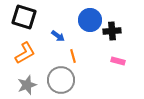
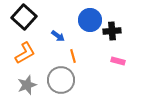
black square: rotated 25 degrees clockwise
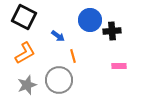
black square: rotated 15 degrees counterclockwise
pink rectangle: moved 1 px right, 5 px down; rotated 16 degrees counterclockwise
gray circle: moved 2 px left
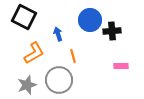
blue arrow: moved 2 px up; rotated 144 degrees counterclockwise
orange L-shape: moved 9 px right
pink rectangle: moved 2 px right
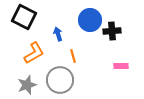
gray circle: moved 1 px right
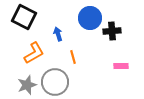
blue circle: moved 2 px up
orange line: moved 1 px down
gray circle: moved 5 px left, 2 px down
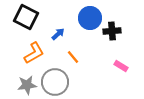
black square: moved 2 px right
blue arrow: rotated 64 degrees clockwise
orange line: rotated 24 degrees counterclockwise
pink rectangle: rotated 32 degrees clockwise
gray star: rotated 12 degrees clockwise
